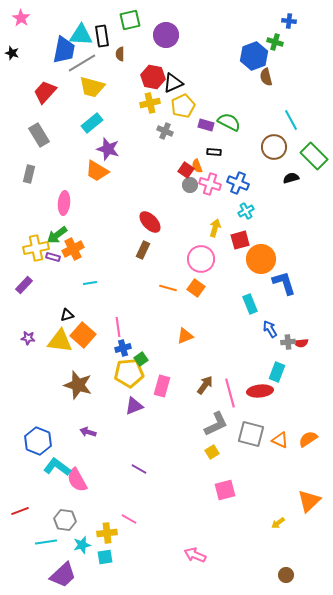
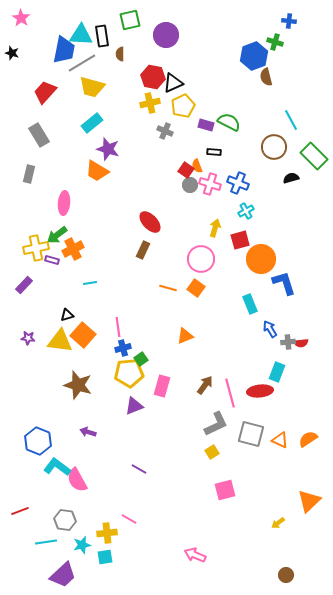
purple rectangle at (53, 257): moved 1 px left, 3 px down
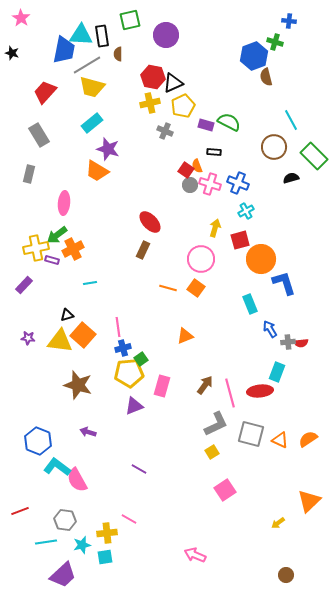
brown semicircle at (120, 54): moved 2 px left
gray line at (82, 63): moved 5 px right, 2 px down
pink square at (225, 490): rotated 20 degrees counterclockwise
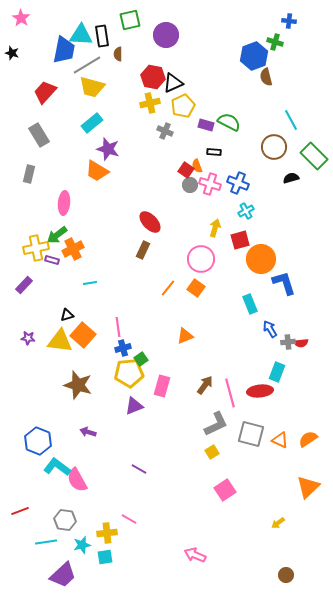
orange line at (168, 288): rotated 66 degrees counterclockwise
orange triangle at (309, 501): moved 1 px left, 14 px up
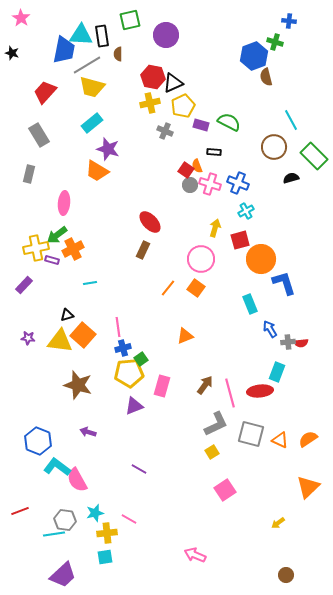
purple rectangle at (206, 125): moved 5 px left
cyan line at (46, 542): moved 8 px right, 8 px up
cyan star at (82, 545): moved 13 px right, 32 px up
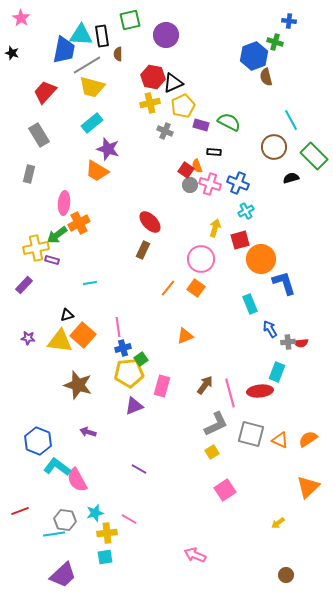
orange cross at (73, 249): moved 6 px right, 26 px up
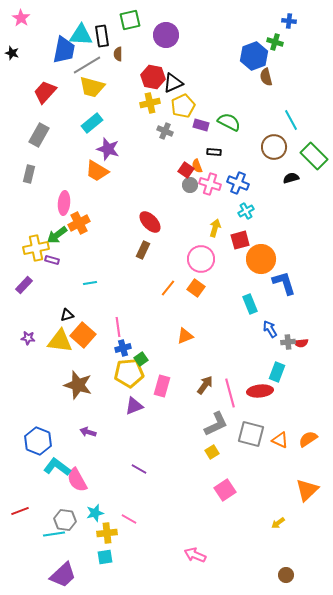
gray rectangle at (39, 135): rotated 60 degrees clockwise
orange triangle at (308, 487): moved 1 px left, 3 px down
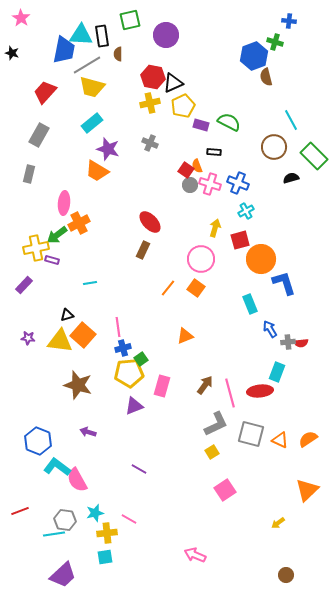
gray cross at (165, 131): moved 15 px left, 12 px down
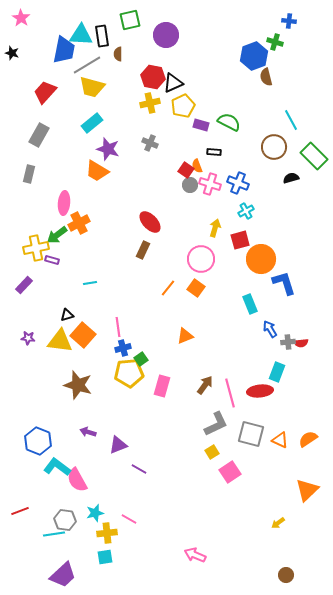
purple triangle at (134, 406): moved 16 px left, 39 px down
pink square at (225, 490): moved 5 px right, 18 px up
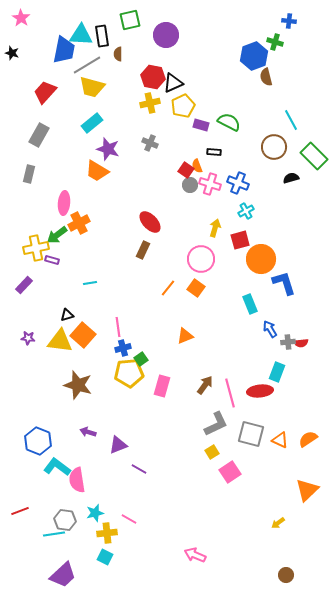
pink semicircle at (77, 480): rotated 20 degrees clockwise
cyan square at (105, 557): rotated 35 degrees clockwise
